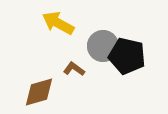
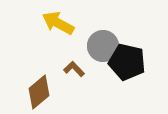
black pentagon: moved 6 px down
brown L-shape: rotated 10 degrees clockwise
brown diamond: rotated 24 degrees counterclockwise
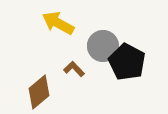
black pentagon: rotated 15 degrees clockwise
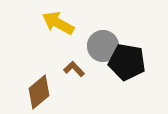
black pentagon: rotated 18 degrees counterclockwise
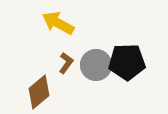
gray circle: moved 7 px left, 19 px down
black pentagon: rotated 12 degrees counterclockwise
brown L-shape: moved 8 px left, 6 px up; rotated 80 degrees clockwise
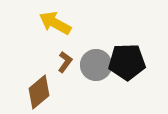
yellow arrow: moved 3 px left
brown L-shape: moved 1 px left, 1 px up
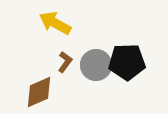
brown diamond: rotated 16 degrees clockwise
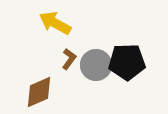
brown L-shape: moved 4 px right, 3 px up
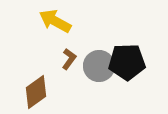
yellow arrow: moved 2 px up
gray circle: moved 3 px right, 1 px down
brown diamond: moved 3 px left; rotated 12 degrees counterclockwise
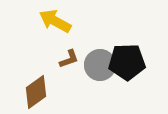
brown L-shape: rotated 35 degrees clockwise
gray circle: moved 1 px right, 1 px up
